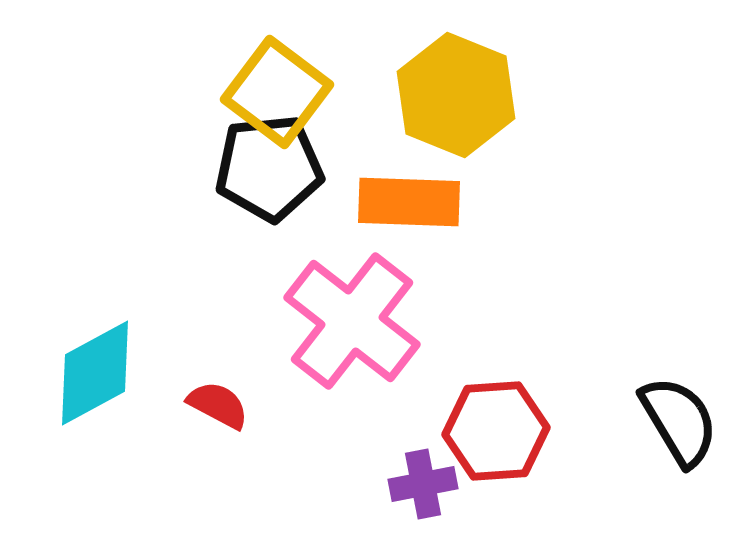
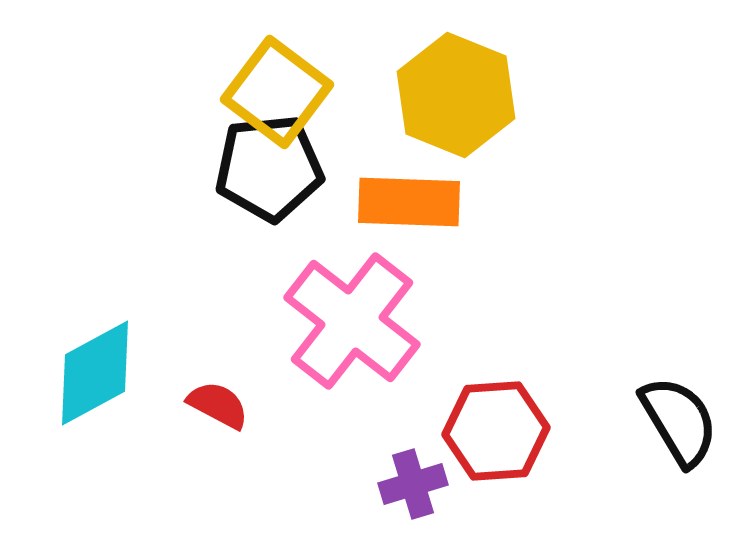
purple cross: moved 10 px left; rotated 6 degrees counterclockwise
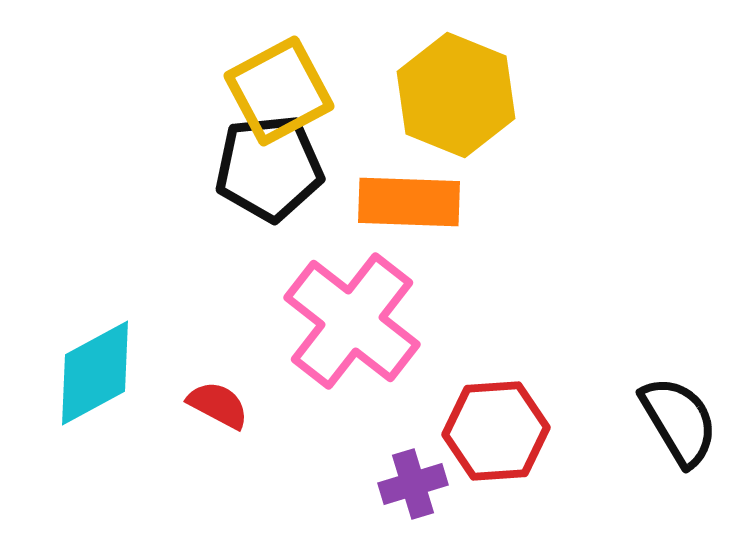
yellow square: moved 2 px right, 1 px up; rotated 25 degrees clockwise
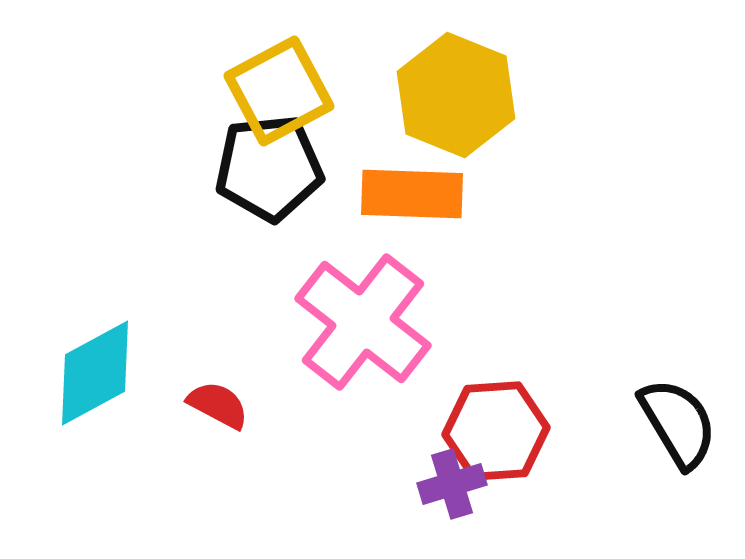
orange rectangle: moved 3 px right, 8 px up
pink cross: moved 11 px right, 1 px down
black semicircle: moved 1 px left, 2 px down
purple cross: moved 39 px right
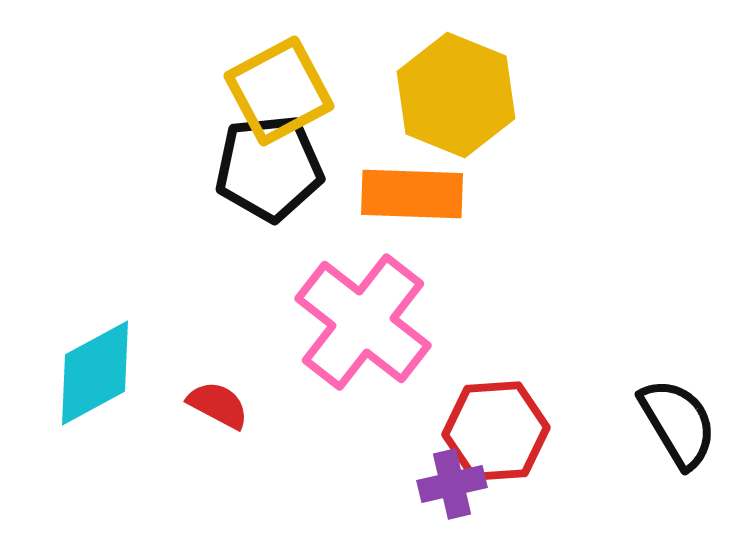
purple cross: rotated 4 degrees clockwise
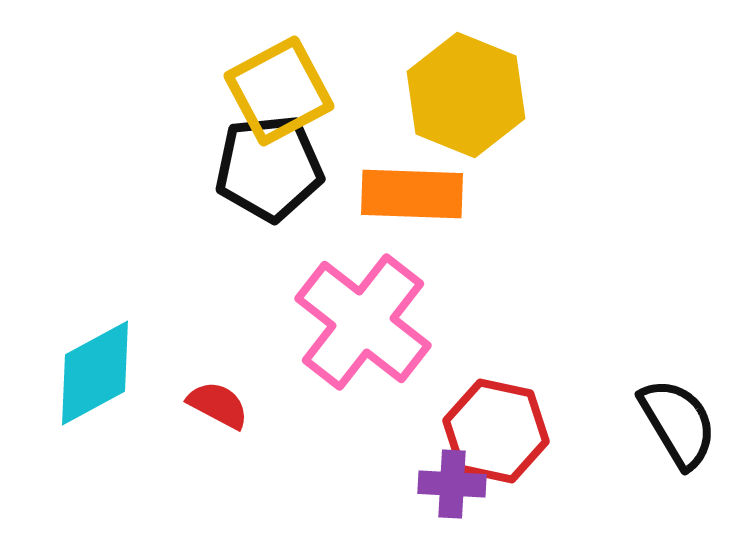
yellow hexagon: moved 10 px right
red hexagon: rotated 16 degrees clockwise
purple cross: rotated 16 degrees clockwise
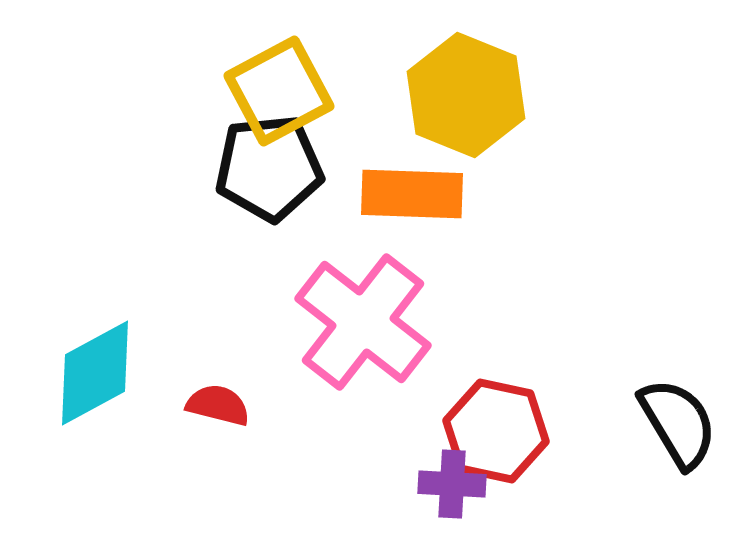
red semicircle: rotated 14 degrees counterclockwise
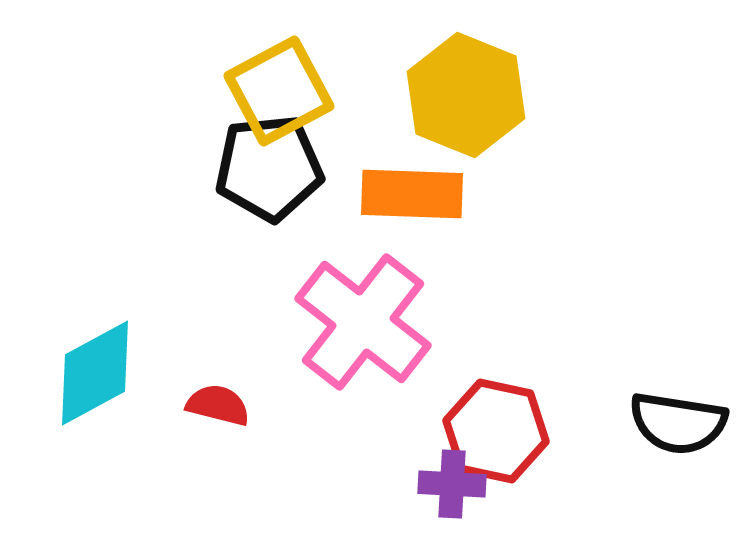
black semicircle: rotated 130 degrees clockwise
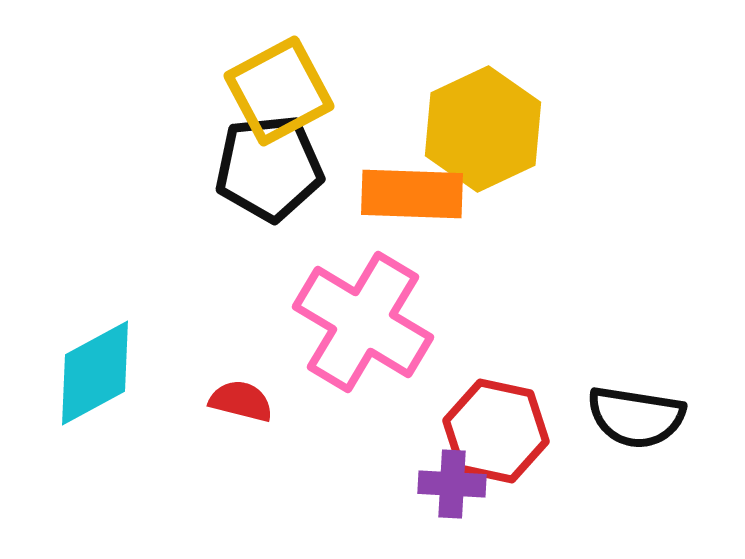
yellow hexagon: moved 17 px right, 34 px down; rotated 13 degrees clockwise
pink cross: rotated 7 degrees counterclockwise
red semicircle: moved 23 px right, 4 px up
black semicircle: moved 42 px left, 6 px up
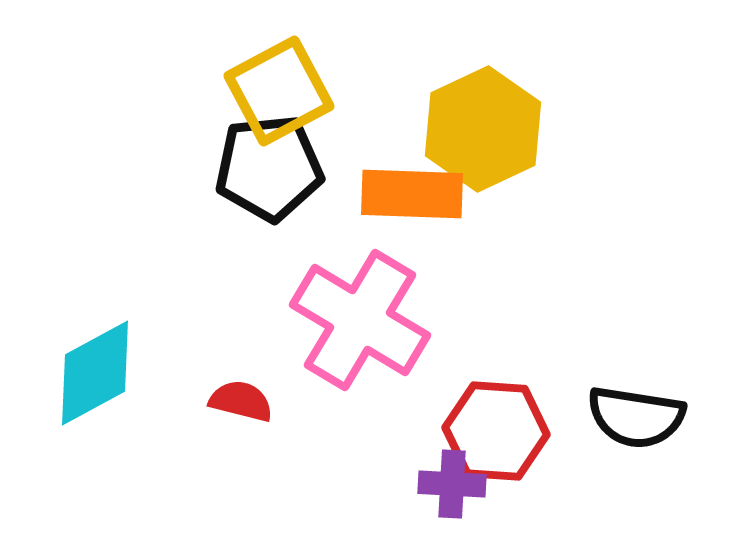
pink cross: moved 3 px left, 2 px up
red hexagon: rotated 8 degrees counterclockwise
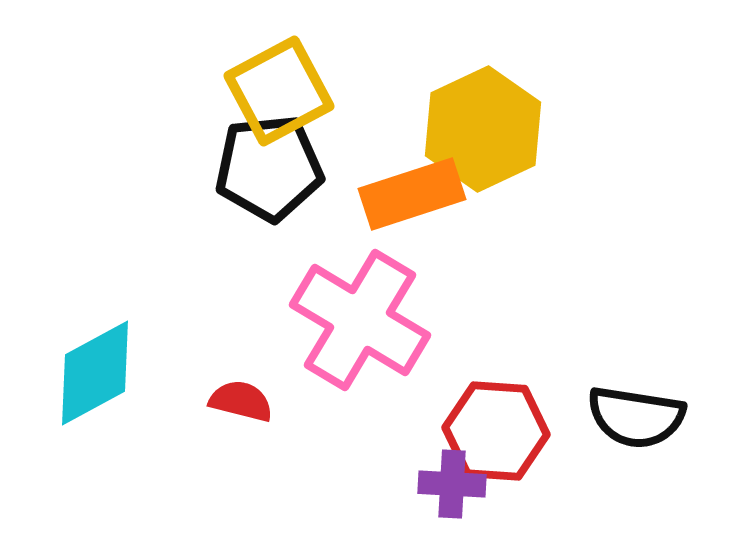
orange rectangle: rotated 20 degrees counterclockwise
